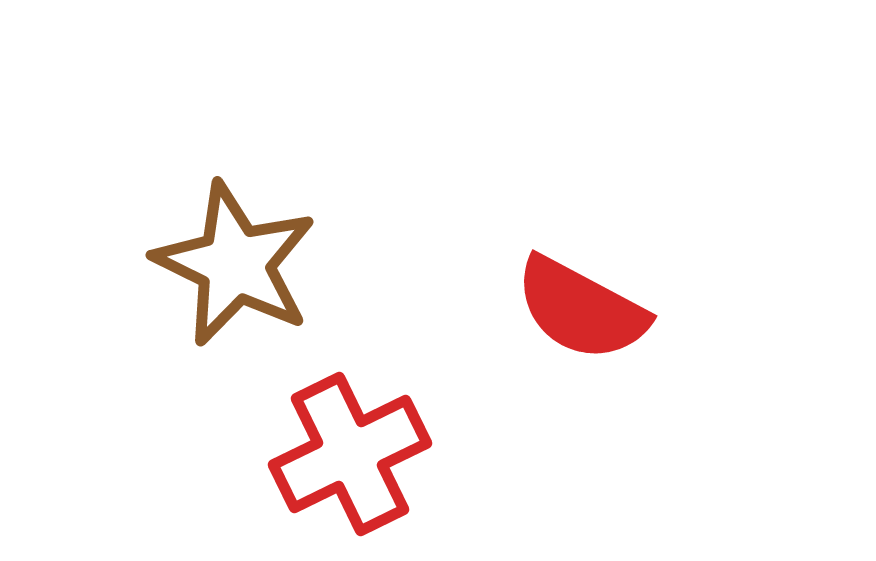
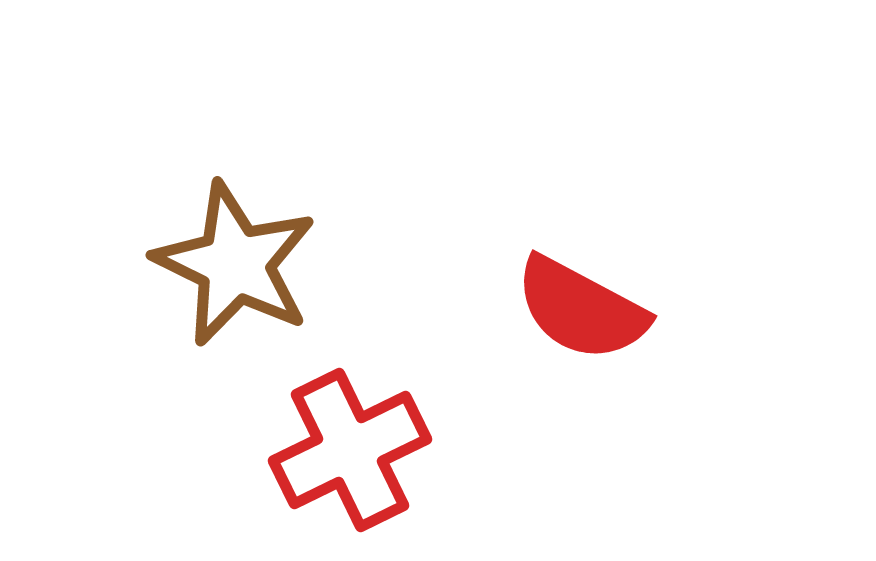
red cross: moved 4 px up
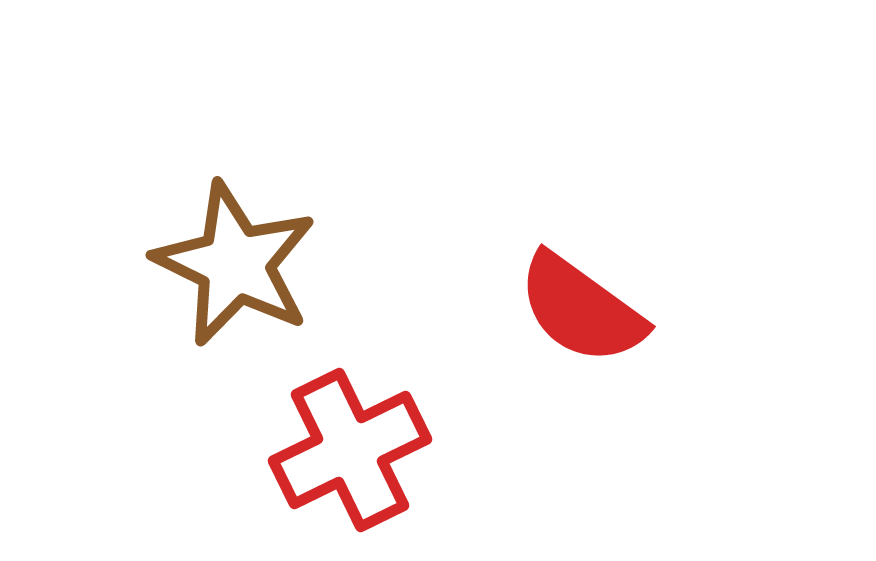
red semicircle: rotated 8 degrees clockwise
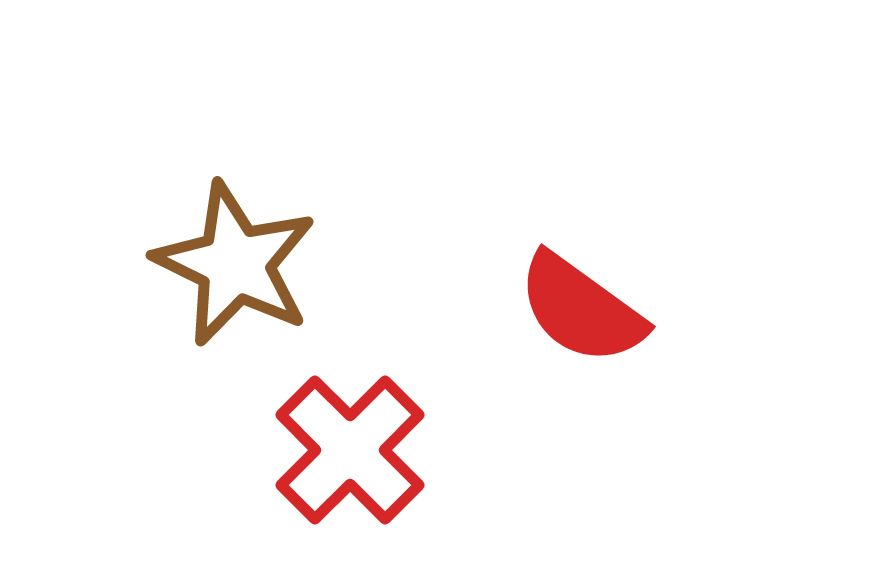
red cross: rotated 19 degrees counterclockwise
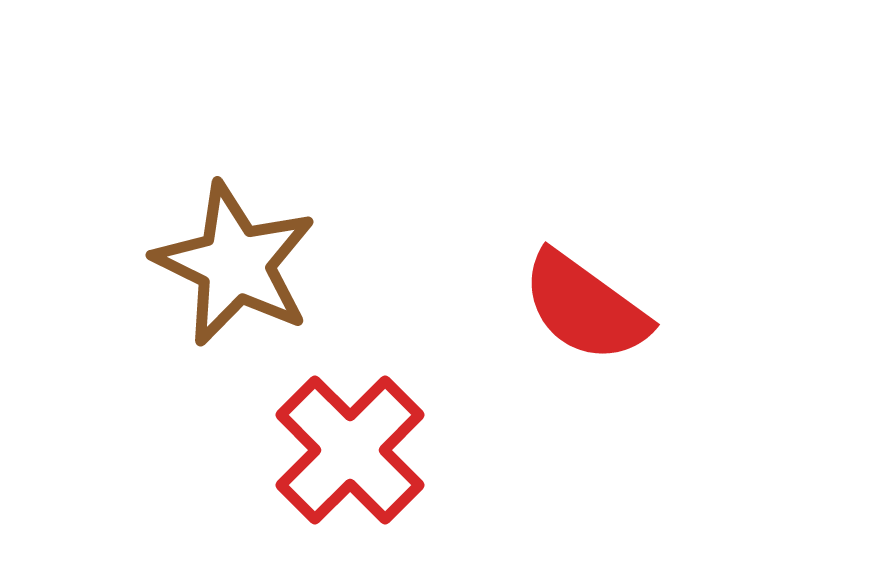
red semicircle: moved 4 px right, 2 px up
